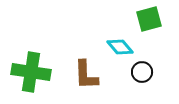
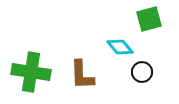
brown L-shape: moved 4 px left
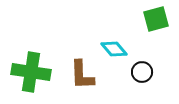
green square: moved 7 px right
cyan diamond: moved 6 px left, 2 px down
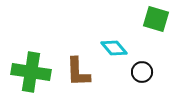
green square: rotated 32 degrees clockwise
cyan diamond: moved 1 px up
brown L-shape: moved 4 px left, 3 px up
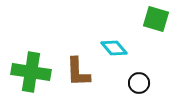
black circle: moved 3 px left, 11 px down
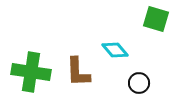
cyan diamond: moved 1 px right, 2 px down
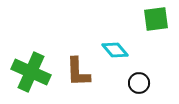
green square: rotated 24 degrees counterclockwise
green cross: rotated 15 degrees clockwise
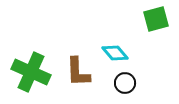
green square: rotated 8 degrees counterclockwise
cyan diamond: moved 3 px down
black circle: moved 14 px left
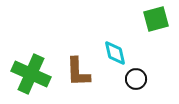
cyan diamond: rotated 28 degrees clockwise
green cross: moved 2 px down
black circle: moved 11 px right, 4 px up
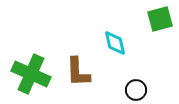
green square: moved 4 px right
cyan diamond: moved 10 px up
black circle: moved 11 px down
